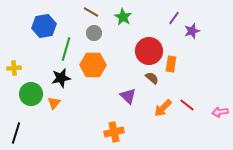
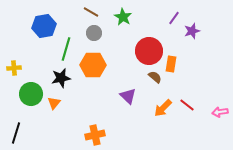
brown semicircle: moved 3 px right, 1 px up
orange cross: moved 19 px left, 3 px down
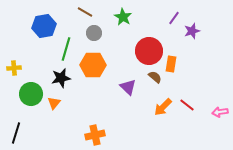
brown line: moved 6 px left
purple triangle: moved 9 px up
orange arrow: moved 1 px up
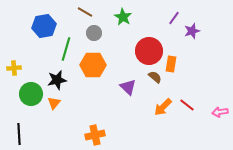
black star: moved 4 px left, 2 px down
black line: moved 3 px right, 1 px down; rotated 20 degrees counterclockwise
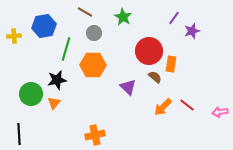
yellow cross: moved 32 px up
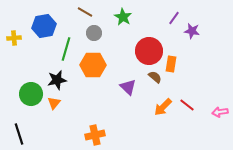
purple star: rotated 28 degrees clockwise
yellow cross: moved 2 px down
black line: rotated 15 degrees counterclockwise
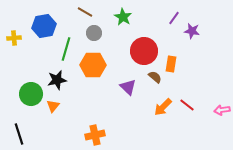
red circle: moved 5 px left
orange triangle: moved 1 px left, 3 px down
pink arrow: moved 2 px right, 2 px up
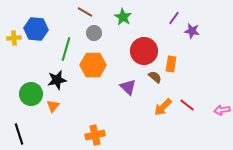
blue hexagon: moved 8 px left, 3 px down; rotated 15 degrees clockwise
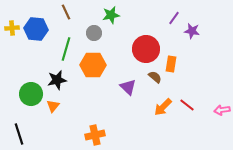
brown line: moved 19 px left; rotated 35 degrees clockwise
green star: moved 12 px left, 2 px up; rotated 30 degrees clockwise
yellow cross: moved 2 px left, 10 px up
red circle: moved 2 px right, 2 px up
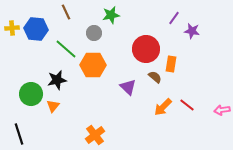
green line: rotated 65 degrees counterclockwise
orange cross: rotated 24 degrees counterclockwise
